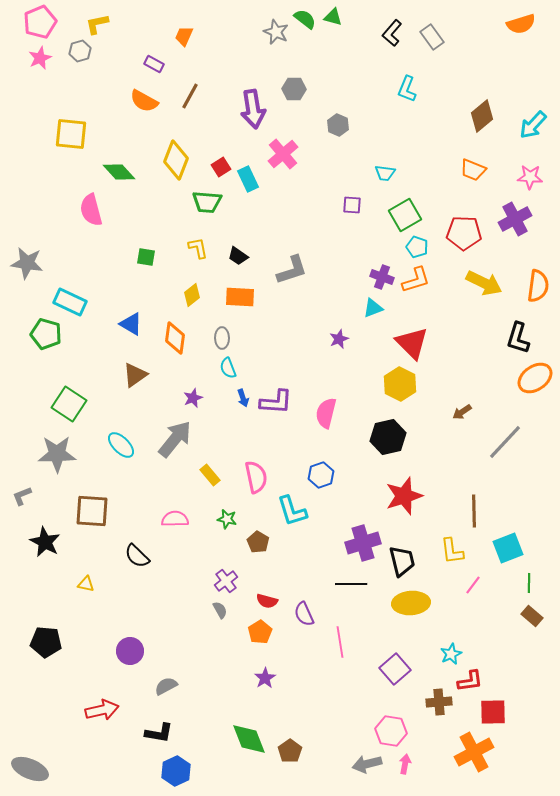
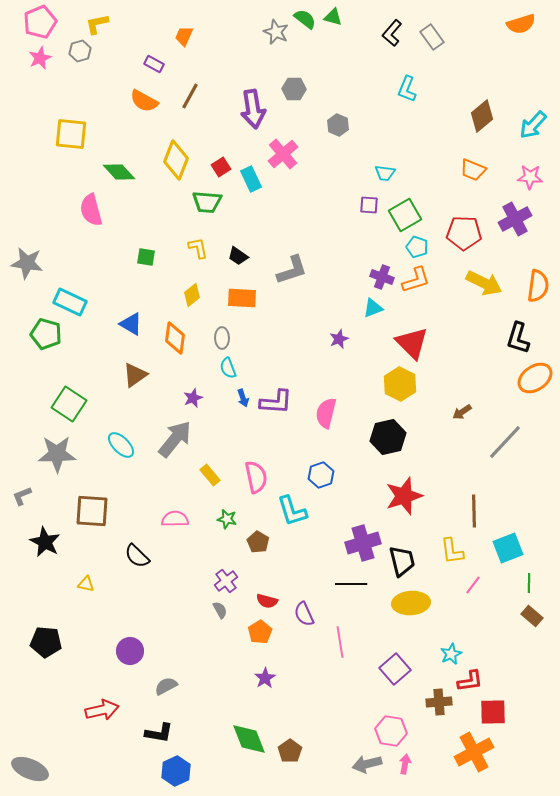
cyan rectangle at (248, 179): moved 3 px right
purple square at (352, 205): moved 17 px right
orange rectangle at (240, 297): moved 2 px right, 1 px down
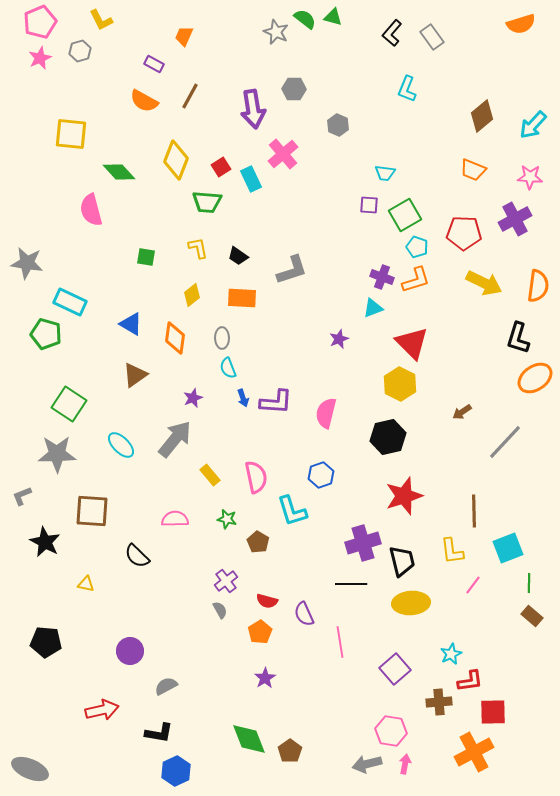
yellow L-shape at (97, 24): moved 4 px right, 4 px up; rotated 105 degrees counterclockwise
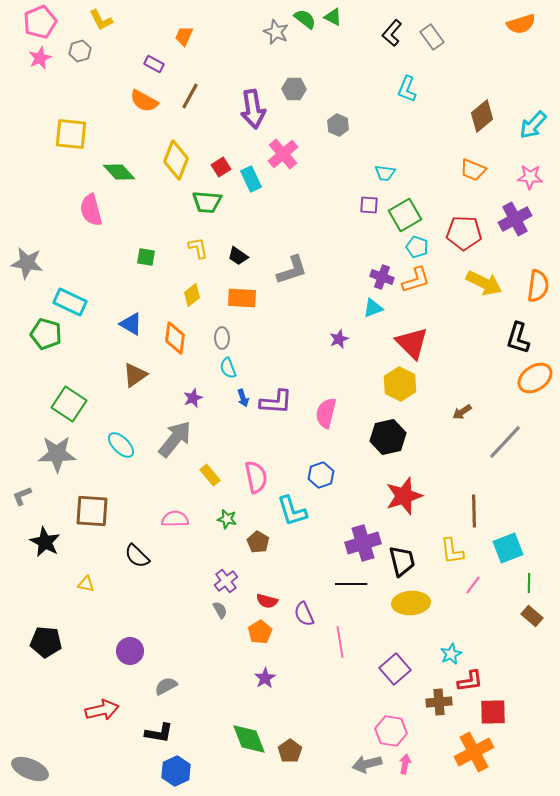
green triangle at (333, 17): rotated 12 degrees clockwise
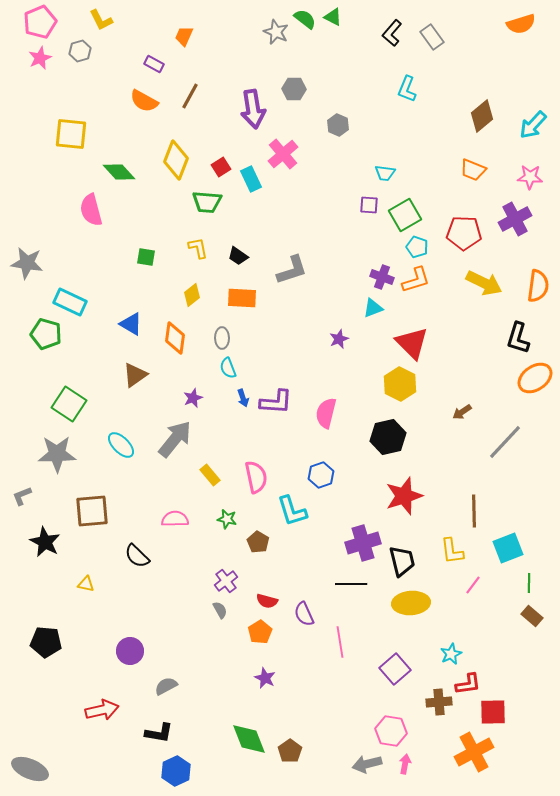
brown square at (92, 511): rotated 9 degrees counterclockwise
purple star at (265, 678): rotated 15 degrees counterclockwise
red L-shape at (470, 681): moved 2 px left, 3 px down
